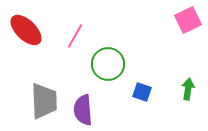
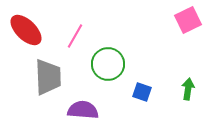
gray trapezoid: moved 4 px right, 24 px up
purple semicircle: rotated 100 degrees clockwise
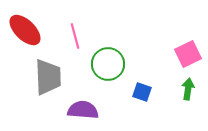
pink square: moved 34 px down
red ellipse: moved 1 px left
pink line: rotated 45 degrees counterclockwise
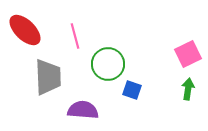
blue square: moved 10 px left, 2 px up
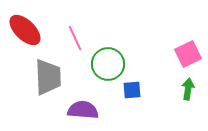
pink line: moved 2 px down; rotated 10 degrees counterclockwise
blue square: rotated 24 degrees counterclockwise
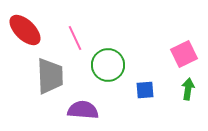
pink square: moved 4 px left
green circle: moved 1 px down
gray trapezoid: moved 2 px right, 1 px up
blue square: moved 13 px right
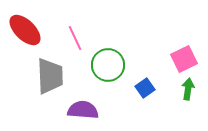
pink square: moved 5 px down
blue square: moved 2 px up; rotated 30 degrees counterclockwise
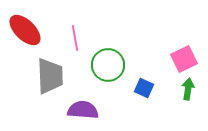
pink line: rotated 15 degrees clockwise
blue square: moved 1 px left; rotated 30 degrees counterclockwise
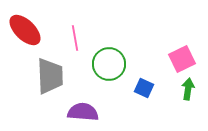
pink square: moved 2 px left
green circle: moved 1 px right, 1 px up
purple semicircle: moved 2 px down
